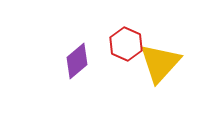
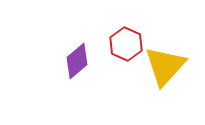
yellow triangle: moved 5 px right, 3 px down
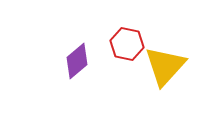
red hexagon: moved 1 px right; rotated 12 degrees counterclockwise
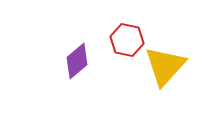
red hexagon: moved 4 px up
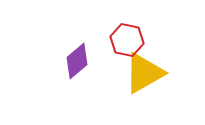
yellow triangle: moved 21 px left, 7 px down; rotated 18 degrees clockwise
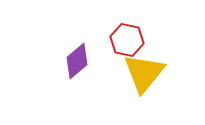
yellow triangle: rotated 21 degrees counterclockwise
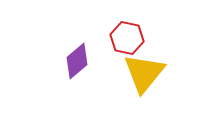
red hexagon: moved 2 px up
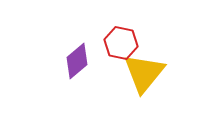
red hexagon: moved 6 px left, 5 px down
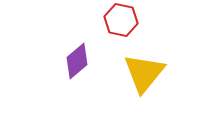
red hexagon: moved 23 px up
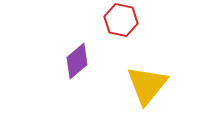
yellow triangle: moved 3 px right, 12 px down
